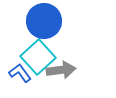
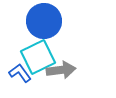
cyan square: rotated 16 degrees clockwise
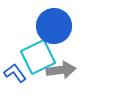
blue circle: moved 10 px right, 5 px down
blue L-shape: moved 5 px left
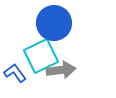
blue circle: moved 3 px up
cyan square: moved 3 px right, 1 px up
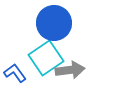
cyan square: moved 5 px right, 2 px down; rotated 8 degrees counterclockwise
gray arrow: moved 9 px right
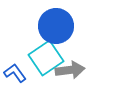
blue circle: moved 2 px right, 3 px down
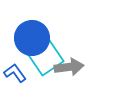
blue circle: moved 24 px left, 12 px down
gray arrow: moved 1 px left, 3 px up
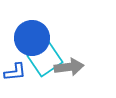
cyan square: moved 1 px left, 1 px down
blue L-shape: moved 1 px up; rotated 120 degrees clockwise
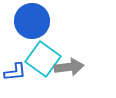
blue circle: moved 17 px up
cyan square: moved 2 px left; rotated 20 degrees counterclockwise
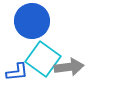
blue L-shape: moved 2 px right
